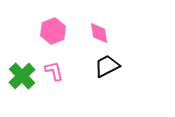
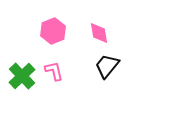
black trapezoid: rotated 24 degrees counterclockwise
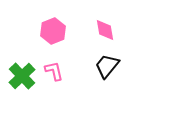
pink diamond: moved 6 px right, 3 px up
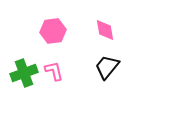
pink hexagon: rotated 15 degrees clockwise
black trapezoid: moved 1 px down
green cross: moved 2 px right, 3 px up; rotated 24 degrees clockwise
